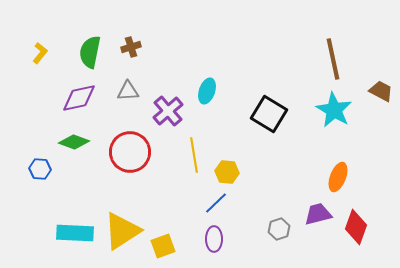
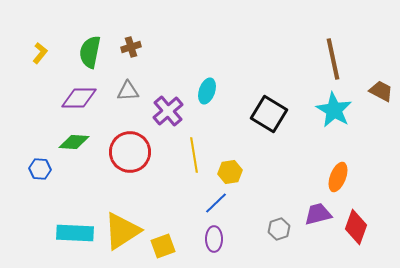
purple diamond: rotated 12 degrees clockwise
green diamond: rotated 16 degrees counterclockwise
yellow hexagon: moved 3 px right; rotated 15 degrees counterclockwise
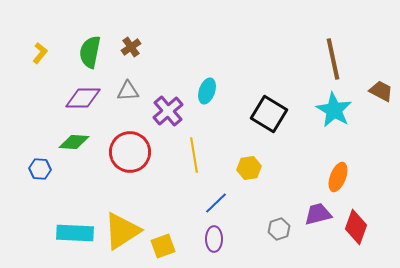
brown cross: rotated 18 degrees counterclockwise
purple diamond: moved 4 px right
yellow hexagon: moved 19 px right, 4 px up
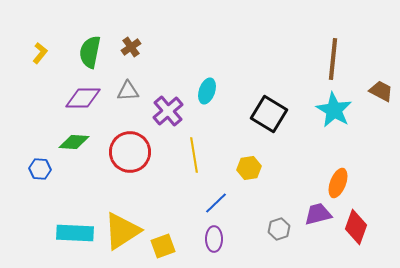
brown line: rotated 18 degrees clockwise
orange ellipse: moved 6 px down
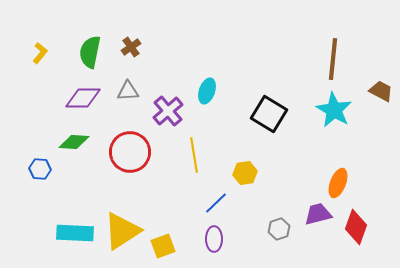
yellow hexagon: moved 4 px left, 5 px down
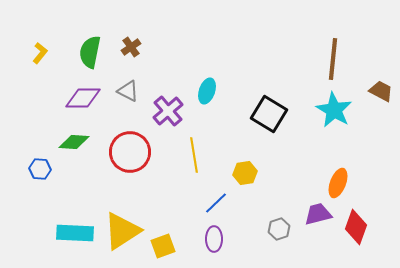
gray triangle: rotated 30 degrees clockwise
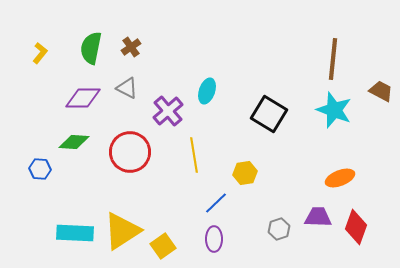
green semicircle: moved 1 px right, 4 px up
gray triangle: moved 1 px left, 3 px up
cyan star: rotated 9 degrees counterclockwise
orange ellipse: moved 2 px right, 5 px up; rotated 48 degrees clockwise
purple trapezoid: moved 3 px down; rotated 16 degrees clockwise
yellow square: rotated 15 degrees counterclockwise
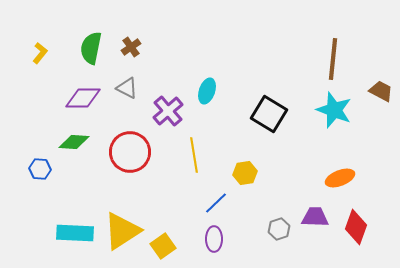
purple trapezoid: moved 3 px left
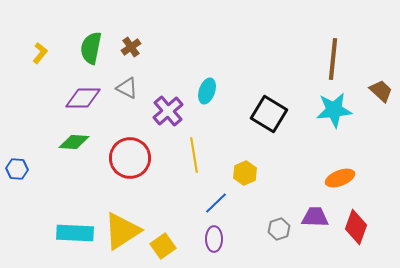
brown trapezoid: rotated 15 degrees clockwise
cyan star: rotated 27 degrees counterclockwise
red circle: moved 6 px down
blue hexagon: moved 23 px left
yellow hexagon: rotated 15 degrees counterclockwise
